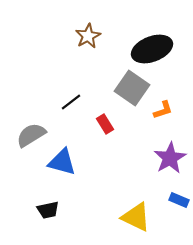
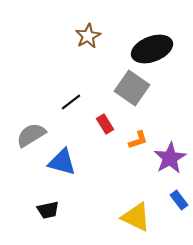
orange L-shape: moved 25 px left, 30 px down
blue rectangle: rotated 30 degrees clockwise
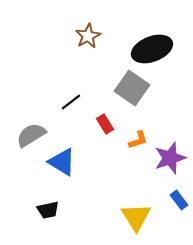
purple star: rotated 12 degrees clockwise
blue triangle: rotated 16 degrees clockwise
yellow triangle: rotated 32 degrees clockwise
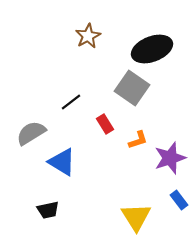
gray semicircle: moved 2 px up
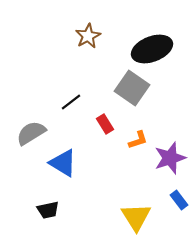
blue triangle: moved 1 px right, 1 px down
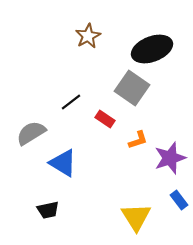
red rectangle: moved 5 px up; rotated 24 degrees counterclockwise
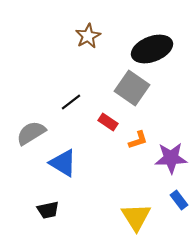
red rectangle: moved 3 px right, 3 px down
purple star: moved 1 px right; rotated 16 degrees clockwise
